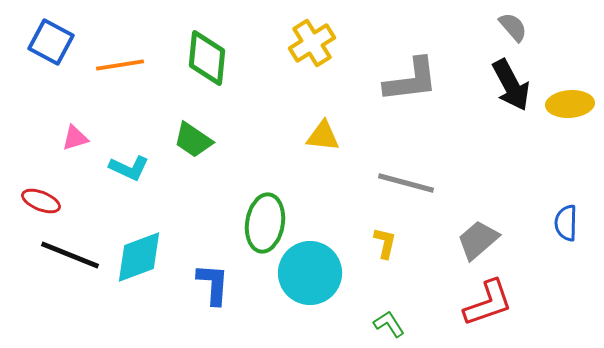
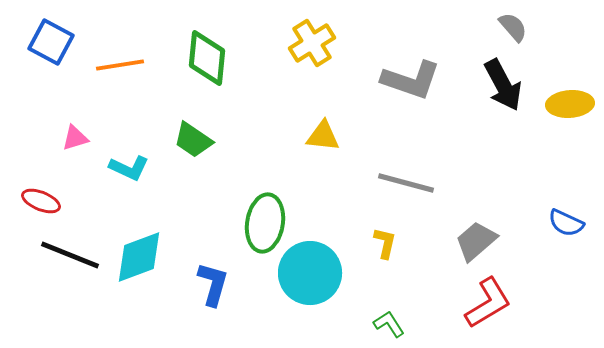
gray L-shape: rotated 26 degrees clockwise
black arrow: moved 8 px left
blue semicircle: rotated 66 degrees counterclockwise
gray trapezoid: moved 2 px left, 1 px down
blue L-shape: rotated 12 degrees clockwise
red L-shape: rotated 12 degrees counterclockwise
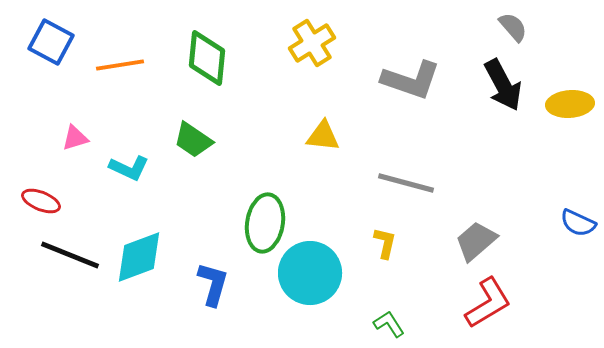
blue semicircle: moved 12 px right
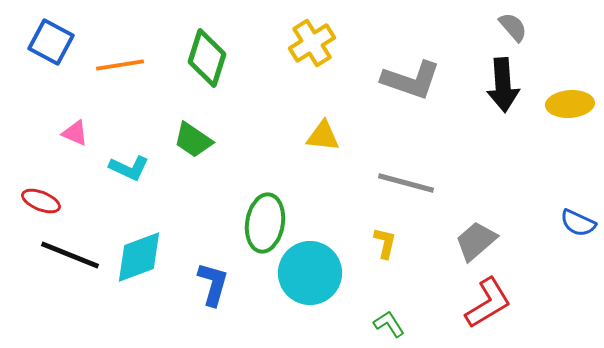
green diamond: rotated 12 degrees clockwise
black arrow: rotated 24 degrees clockwise
pink triangle: moved 5 px up; rotated 40 degrees clockwise
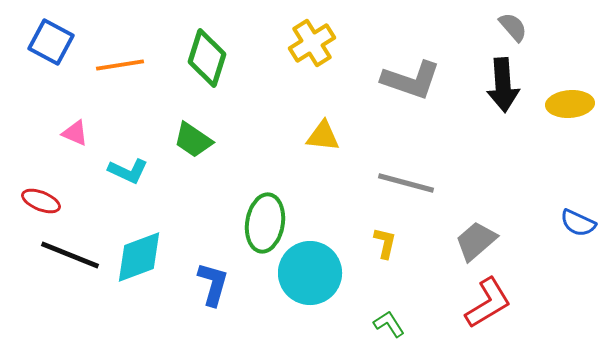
cyan L-shape: moved 1 px left, 3 px down
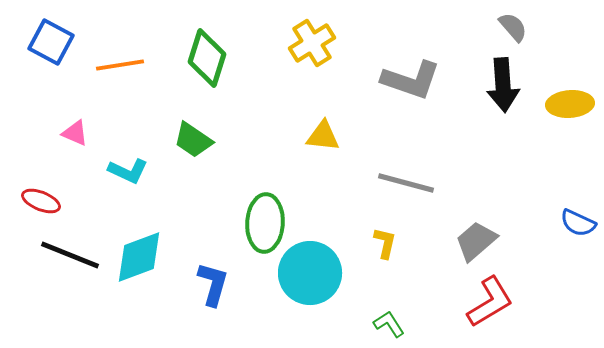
green ellipse: rotated 6 degrees counterclockwise
red L-shape: moved 2 px right, 1 px up
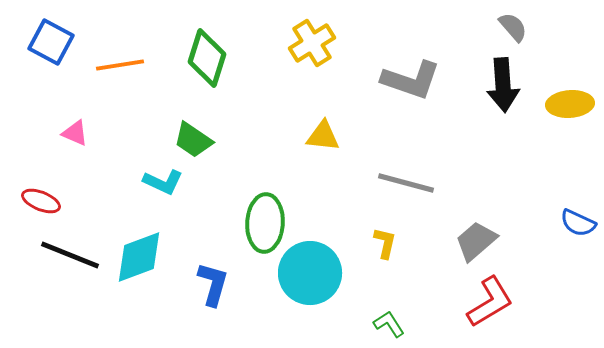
cyan L-shape: moved 35 px right, 11 px down
